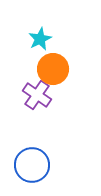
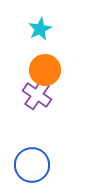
cyan star: moved 10 px up
orange circle: moved 8 px left, 1 px down
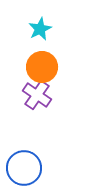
orange circle: moved 3 px left, 3 px up
blue circle: moved 8 px left, 3 px down
